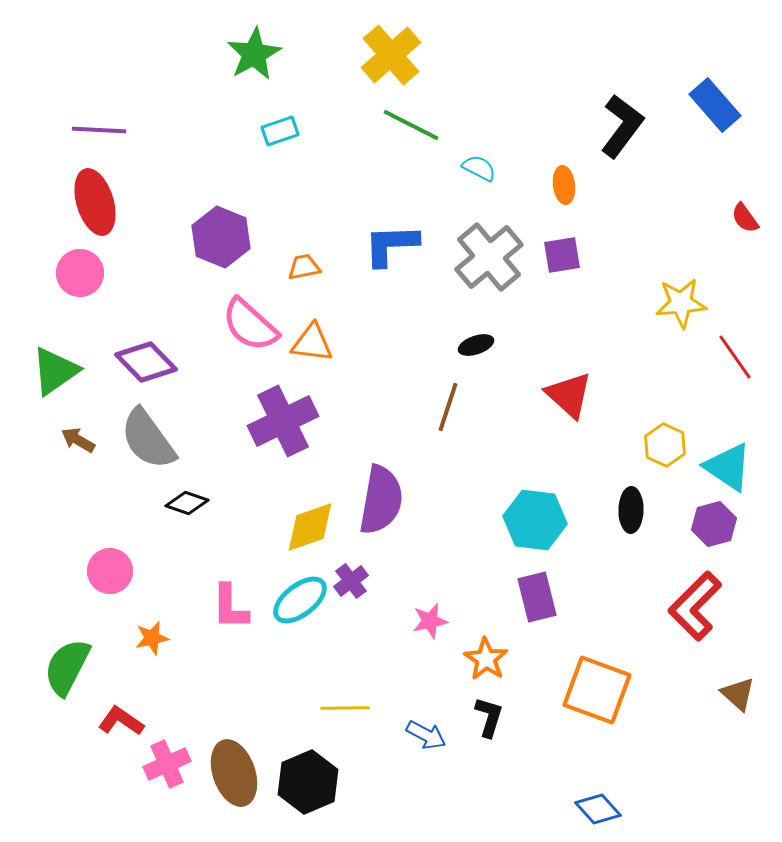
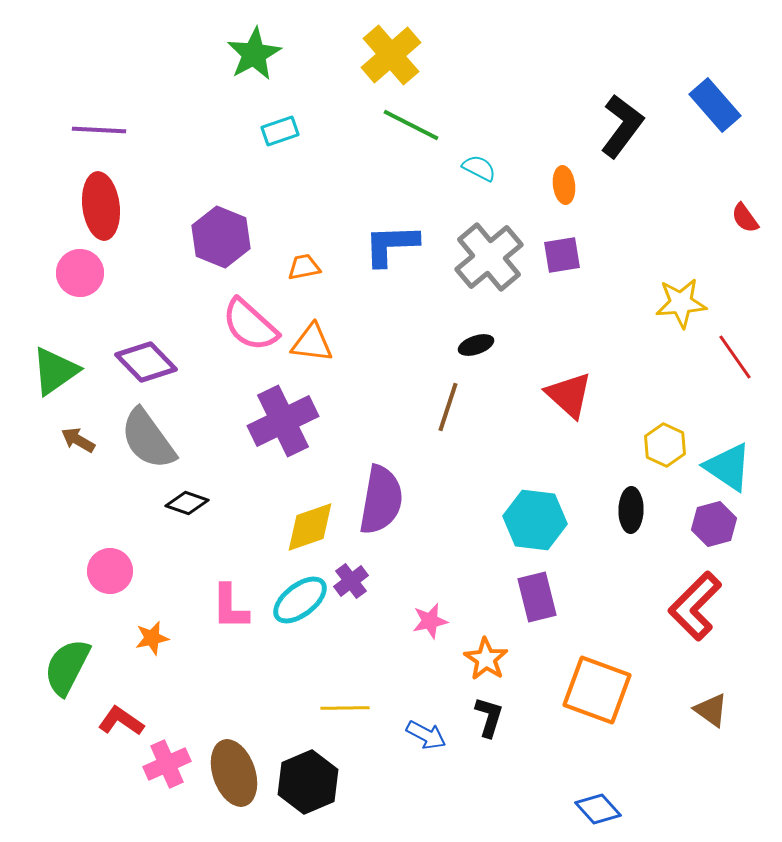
red ellipse at (95, 202): moved 6 px right, 4 px down; rotated 10 degrees clockwise
brown triangle at (738, 694): moved 27 px left, 16 px down; rotated 6 degrees counterclockwise
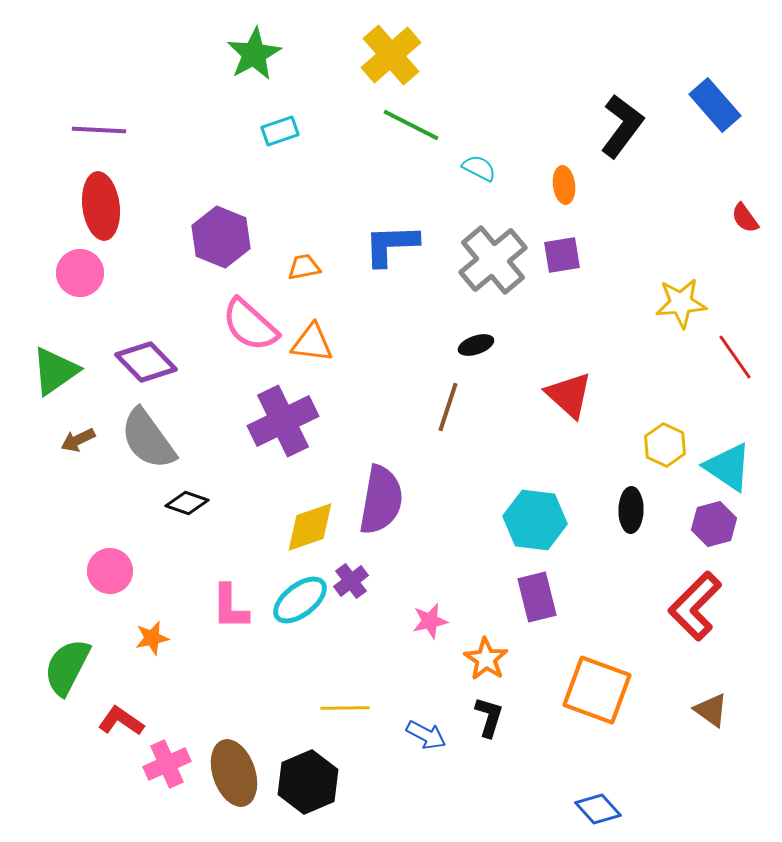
gray cross at (489, 257): moved 4 px right, 3 px down
brown arrow at (78, 440): rotated 56 degrees counterclockwise
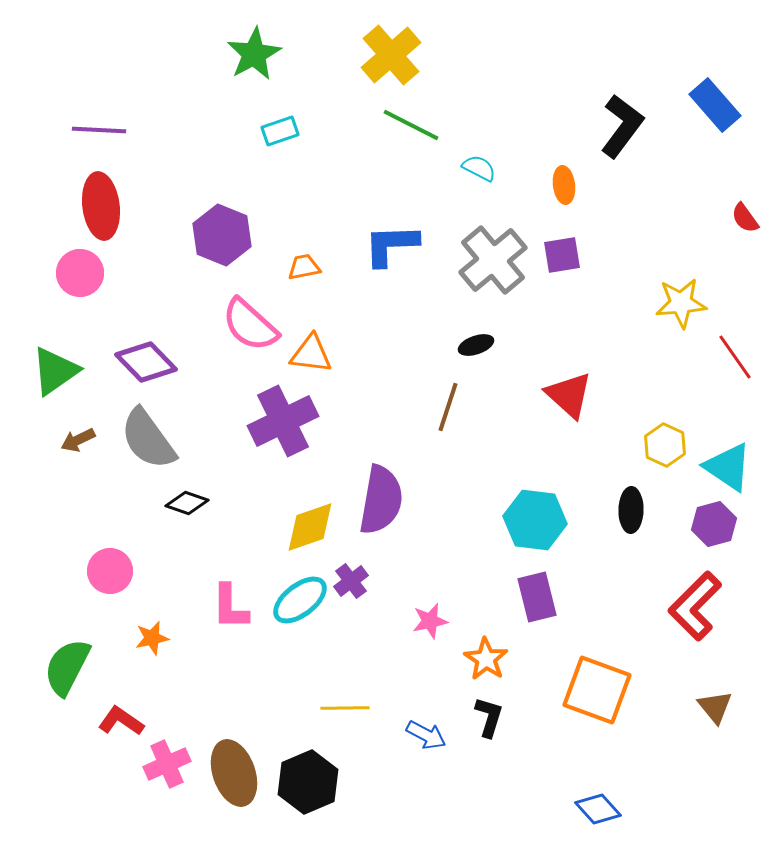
purple hexagon at (221, 237): moved 1 px right, 2 px up
orange triangle at (312, 343): moved 1 px left, 11 px down
brown triangle at (711, 710): moved 4 px right, 3 px up; rotated 15 degrees clockwise
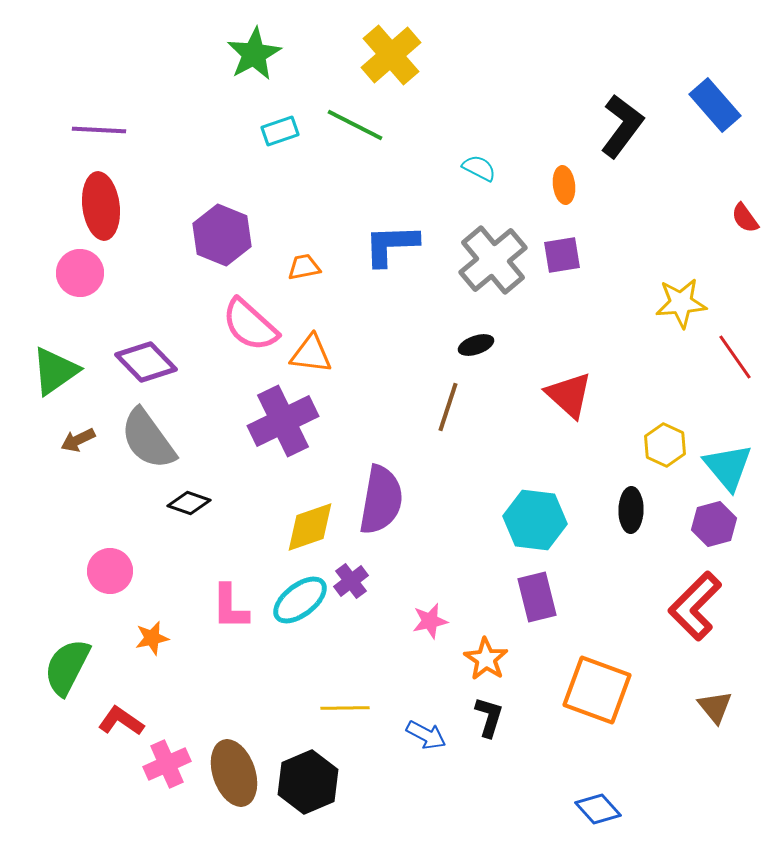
green line at (411, 125): moved 56 px left
cyan triangle at (728, 467): rotated 16 degrees clockwise
black diamond at (187, 503): moved 2 px right
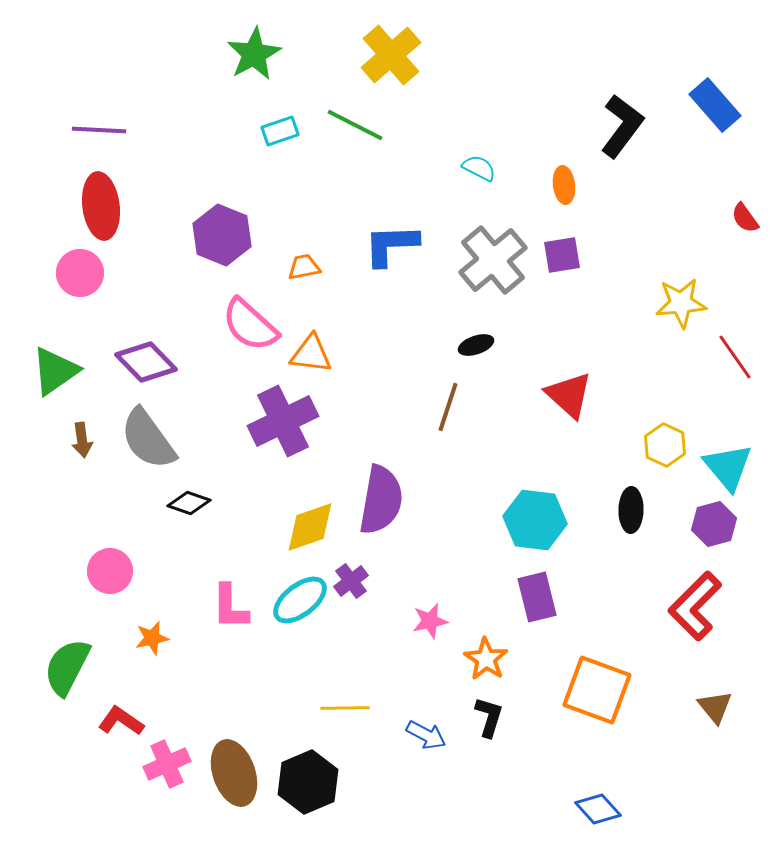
brown arrow at (78, 440): moved 4 px right; rotated 72 degrees counterclockwise
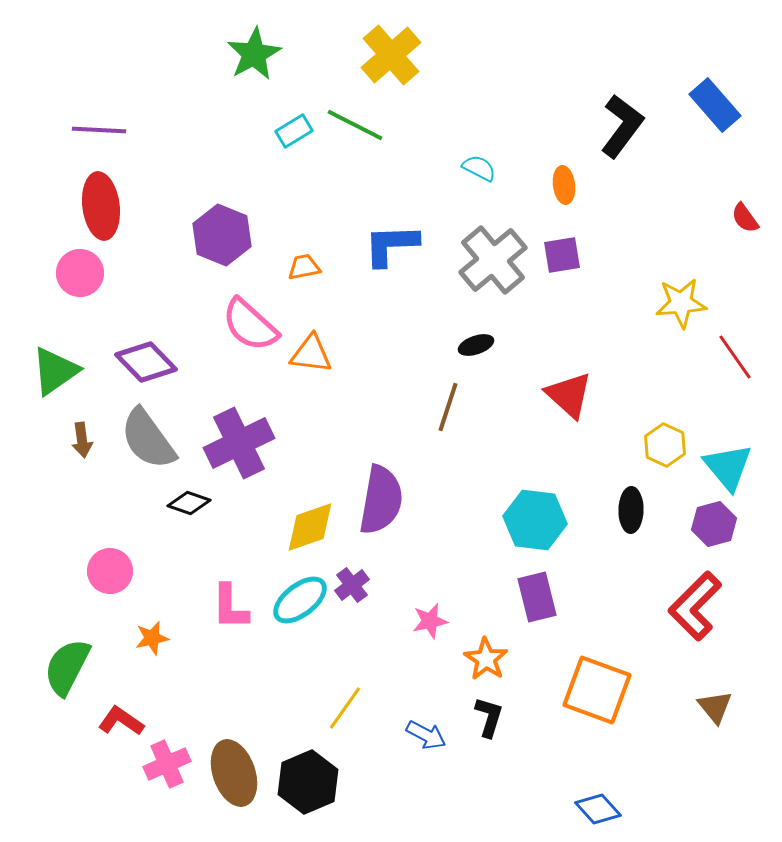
cyan rectangle at (280, 131): moved 14 px right; rotated 12 degrees counterclockwise
purple cross at (283, 421): moved 44 px left, 22 px down
purple cross at (351, 581): moved 1 px right, 4 px down
yellow line at (345, 708): rotated 54 degrees counterclockwise
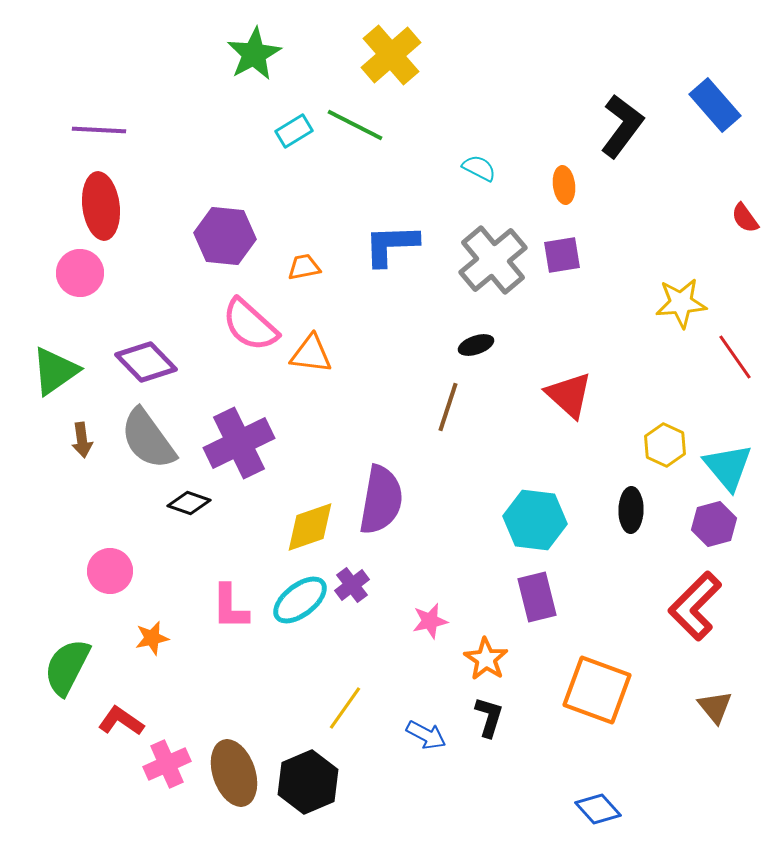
purple hexagon at (222, 235): moved 3 px right, 1 px down; rotated 16 degrees counterclockwise
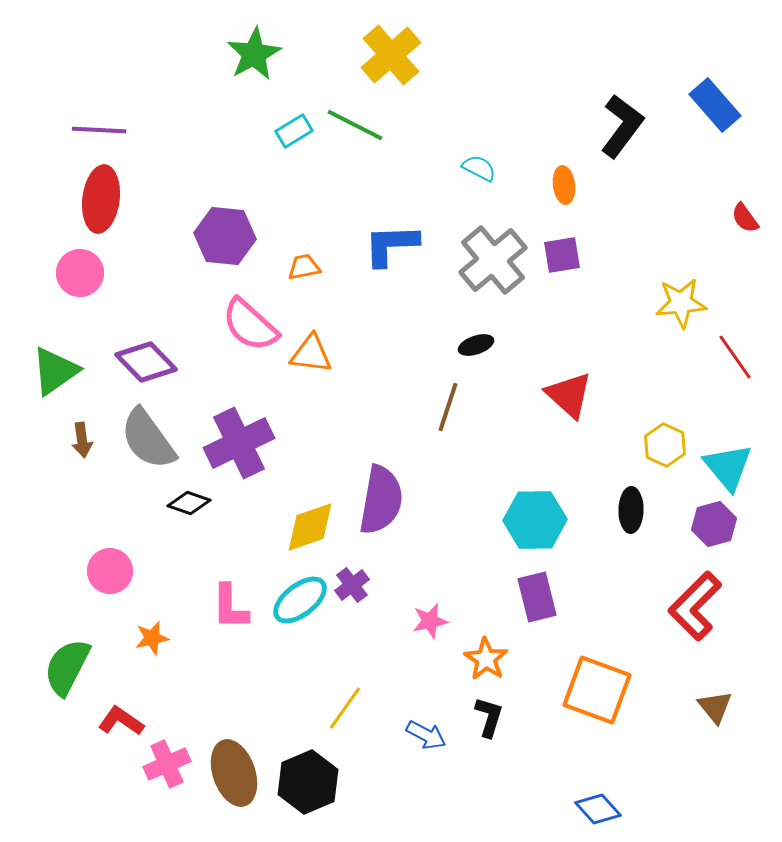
red ellipse at (101, 206): moved 7 px up; rotated 14 degrees clockwise
cyan hexagon at (535, 520): rotated 8 degrees counterclockwise
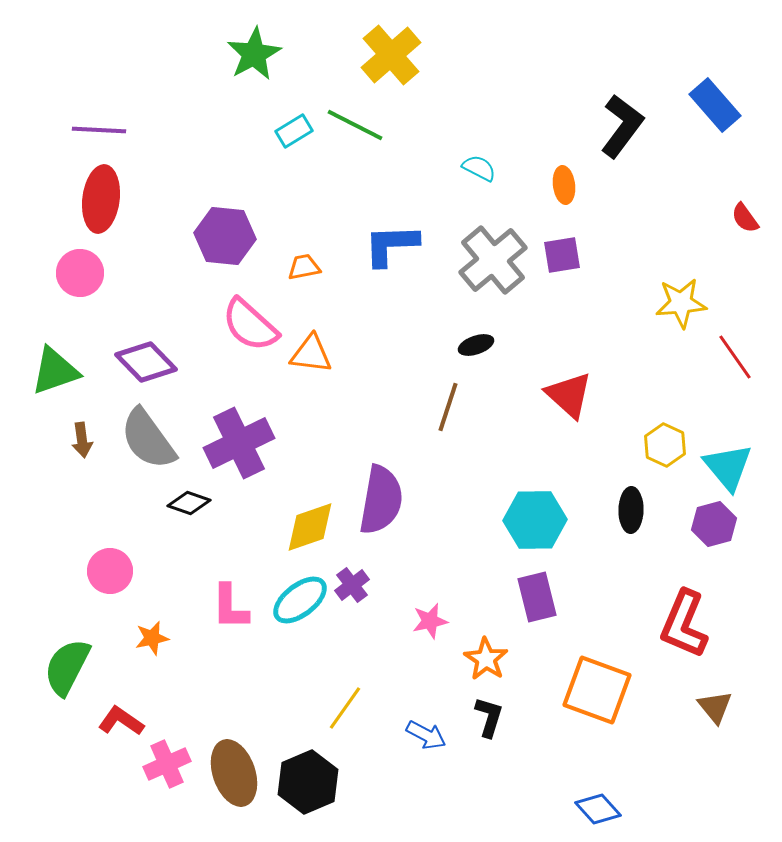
green triangle at (55, 371): rotated 16 degrees clockwise
red L-shape at (695, 606): moved 11 px left, 18 px down; rotated 22 degrees counterclockwise
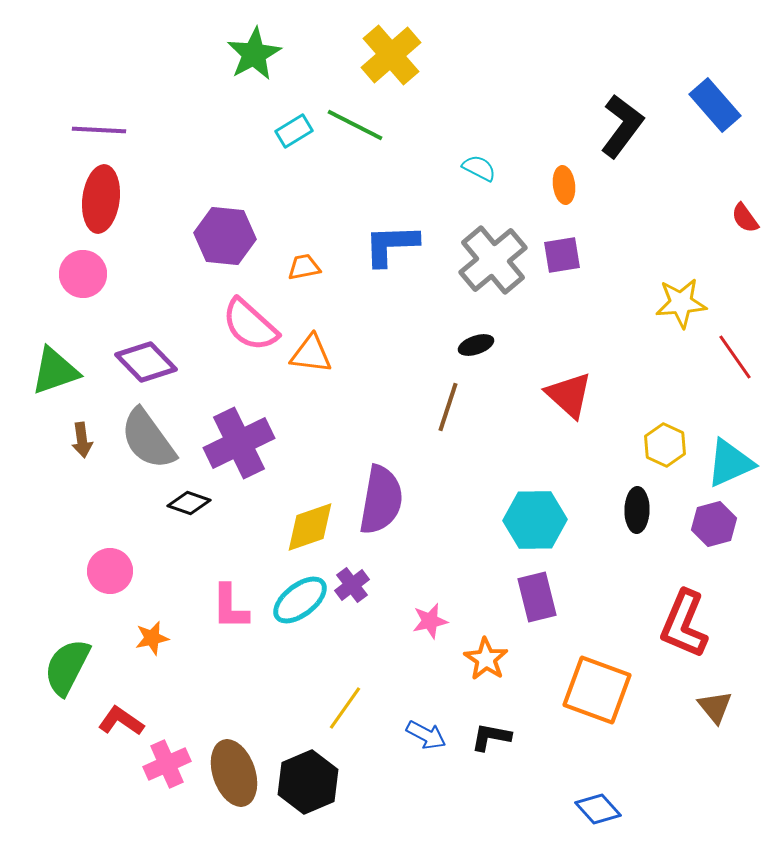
pink circle at (80, 273): moved 3 px right, 1 px down
cyan triangle at (728, 467): moved 2 px right, 4 px up; rotated 46 degrees clockwise
black ellipse at (631, 510): moved 6 px right
black L-shape at (489, 717): moved 2 px right, 20 px down; rotated 96 degrees counterclockwise
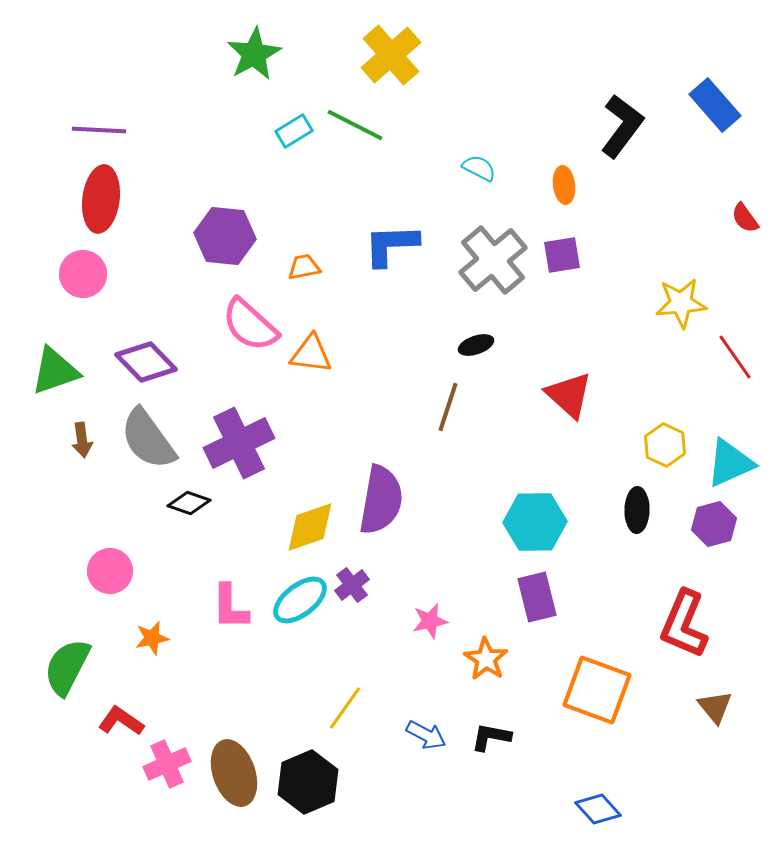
cyan hexagon at (535, 520): moved 2 px down
